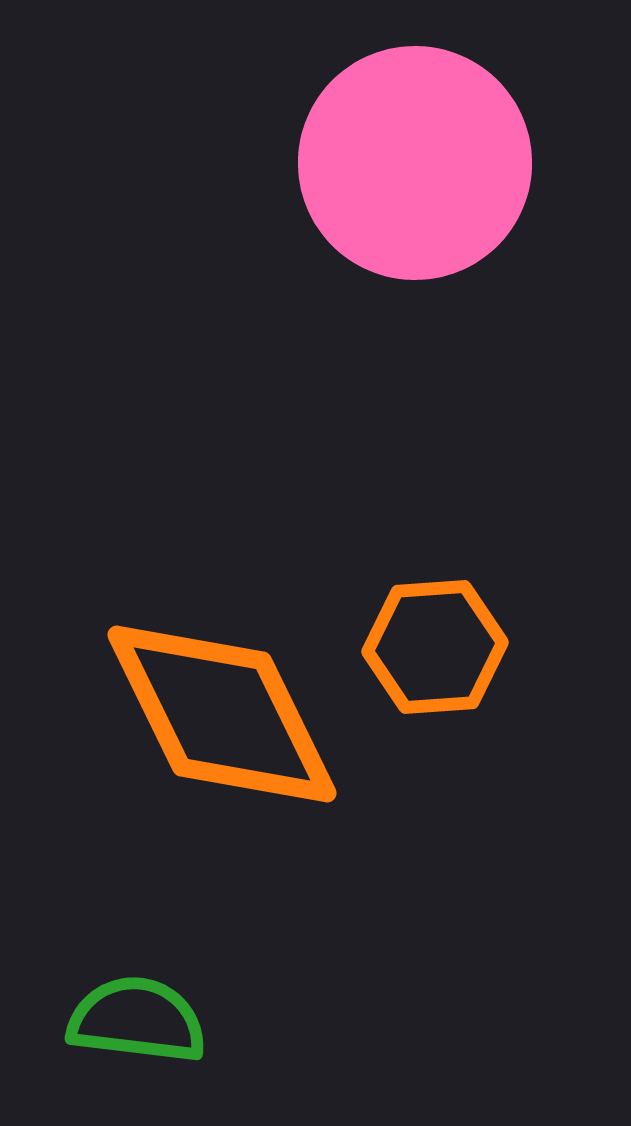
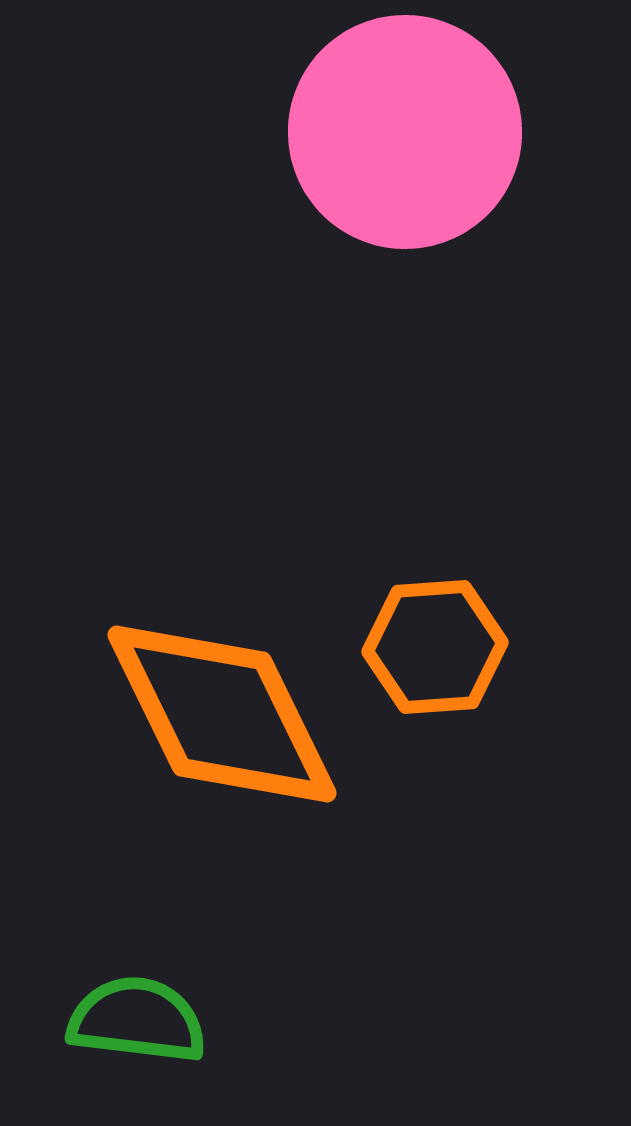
pink circle: moved 10 px left, 31 px up
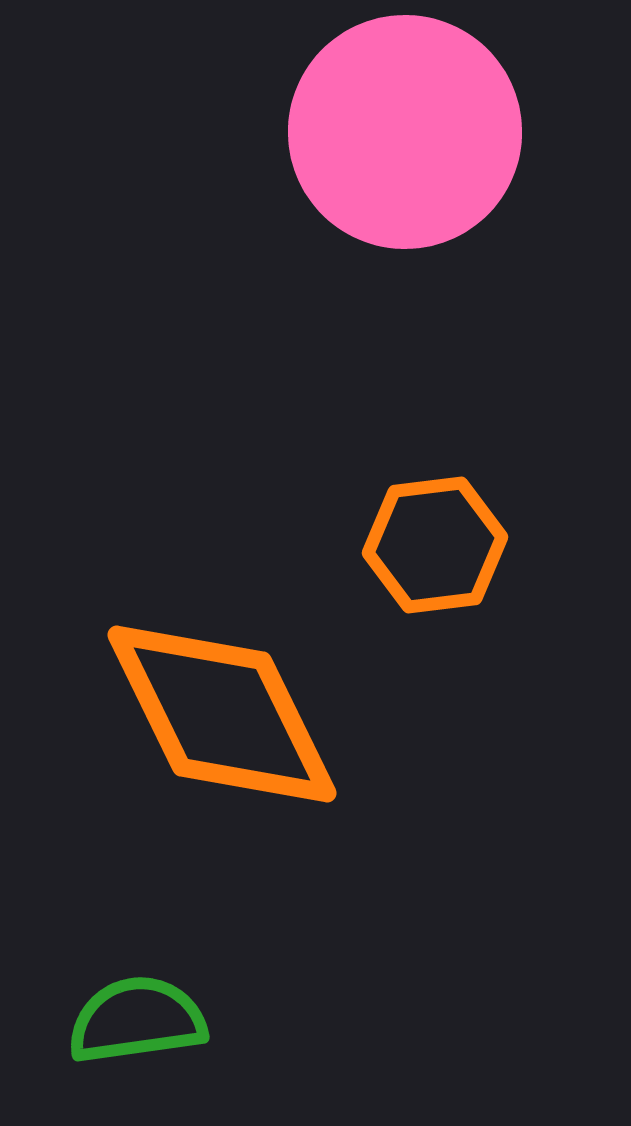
orange hexagon: moved 102 px up; rotated 3 degrees counterclockwise
green semicircle: rotated 15 degrees counterclockwise
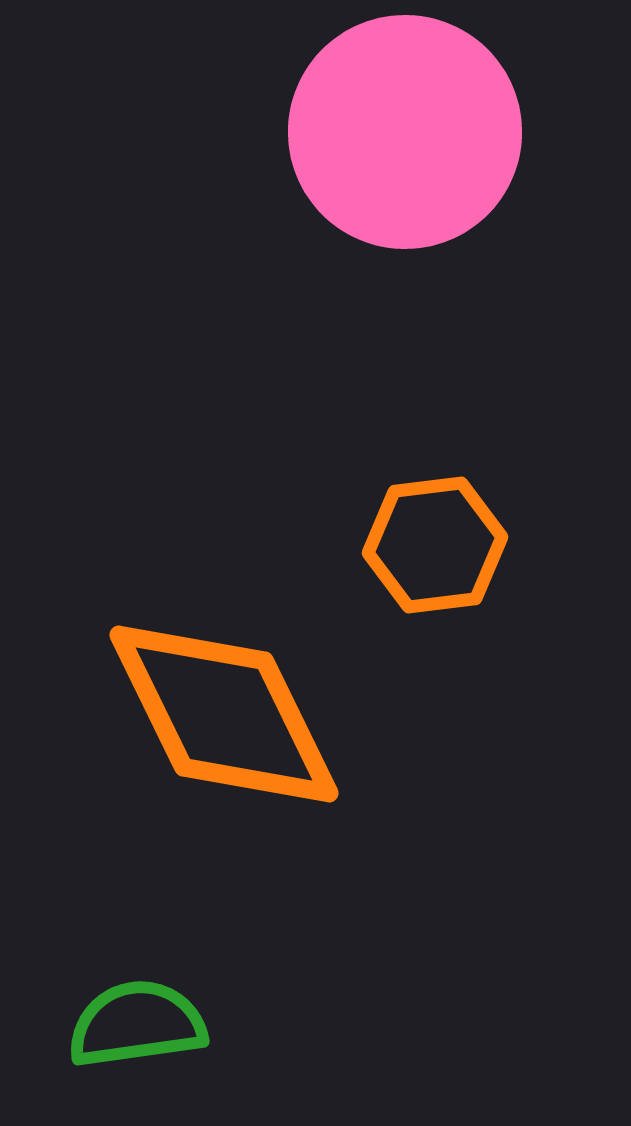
orange diamond: moved 2 px right
green semicircle: moved 4 px down
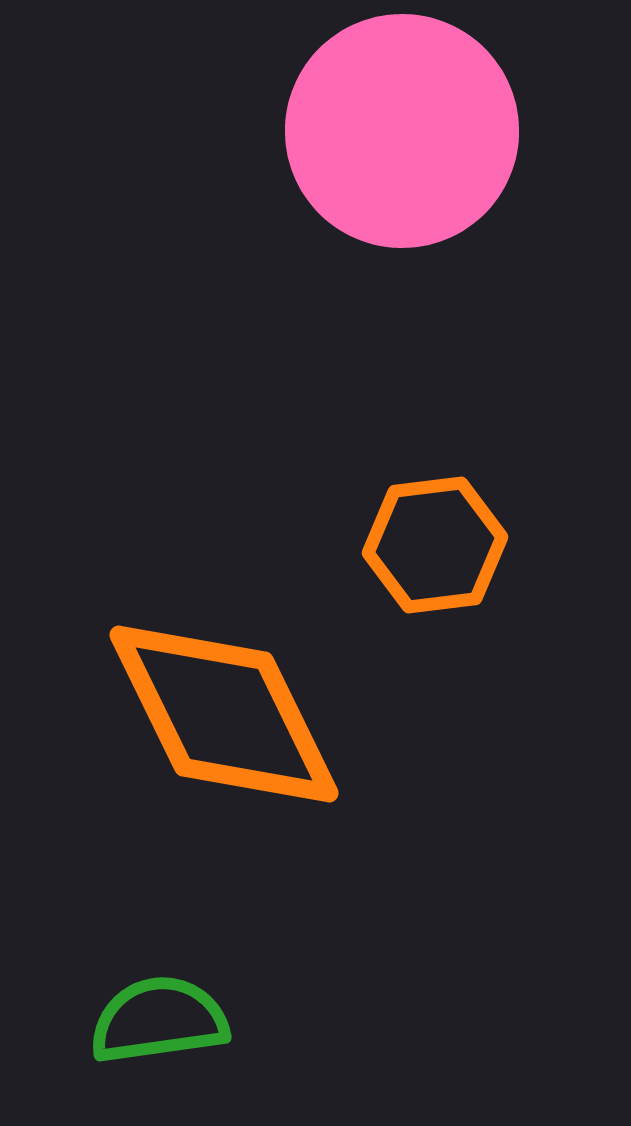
pink circle: moved 3 px left, 1 px up
green semicircle: moved 22 px right, 4 px up
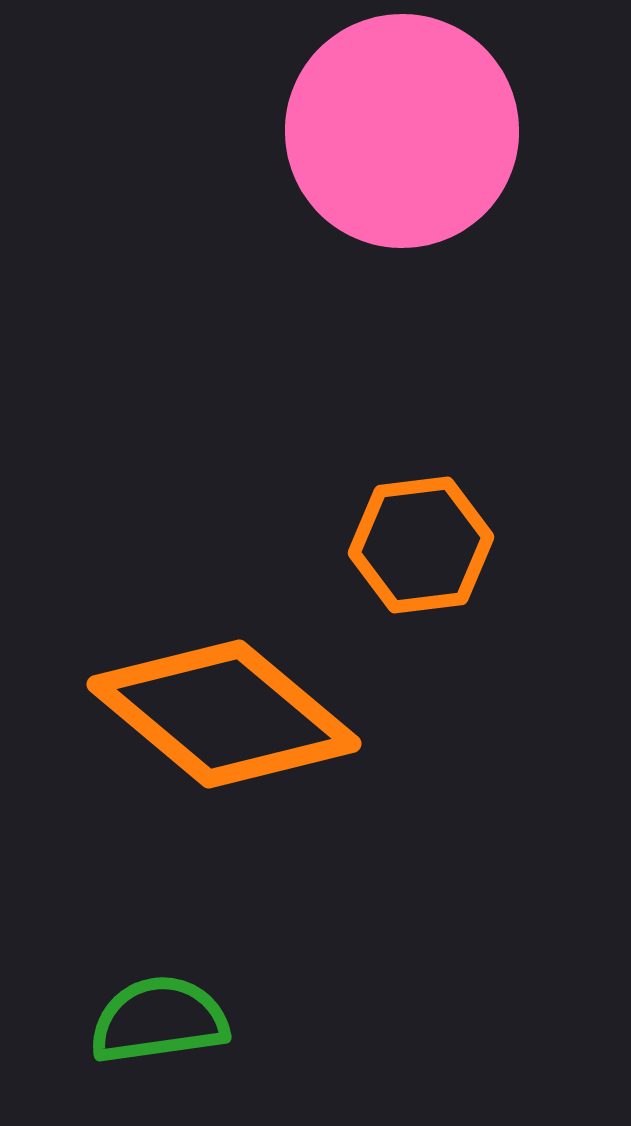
orange hexagon: moved 14 px left
orange diamond: rotated 24 degrees counterclockwise
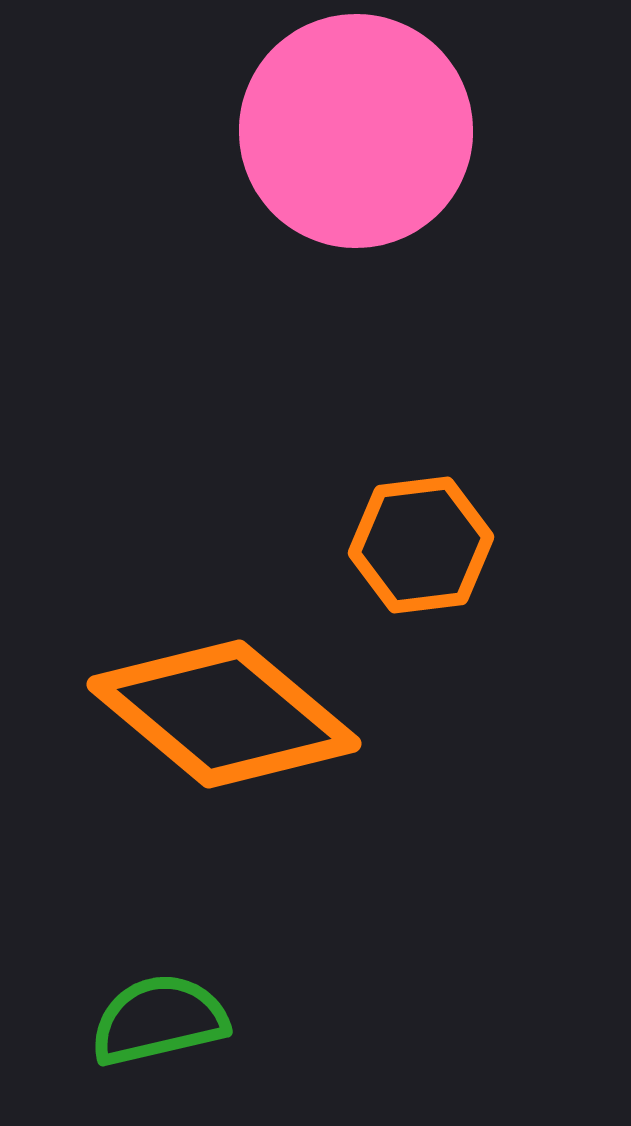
pink circle: moved 46 px left
green semicircle: rotated 5 degrees counterclockwise
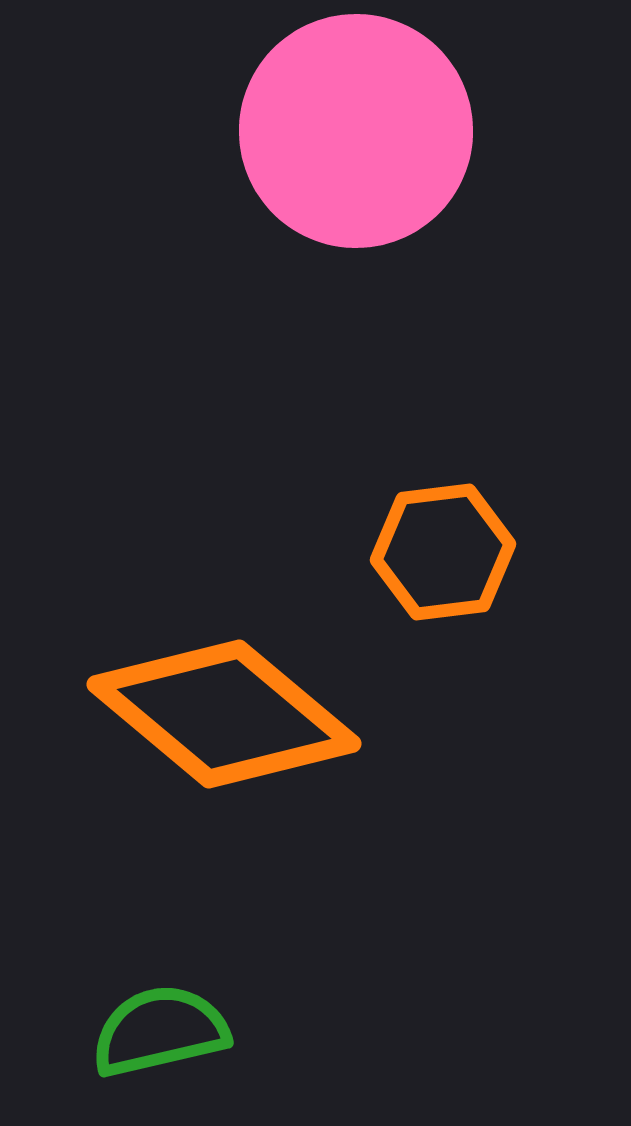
orange hexagon: moved 22 px right, 7 px down
green semicircle: moved 1 px right, 11 px down
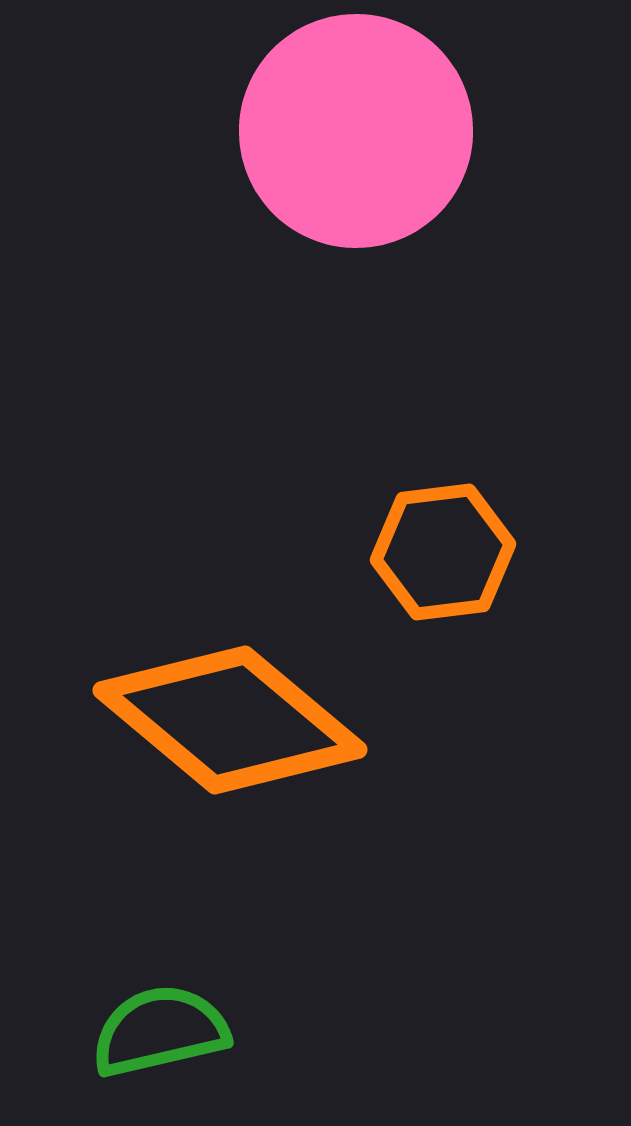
orange diamond: moved 6 px right, 6 px down
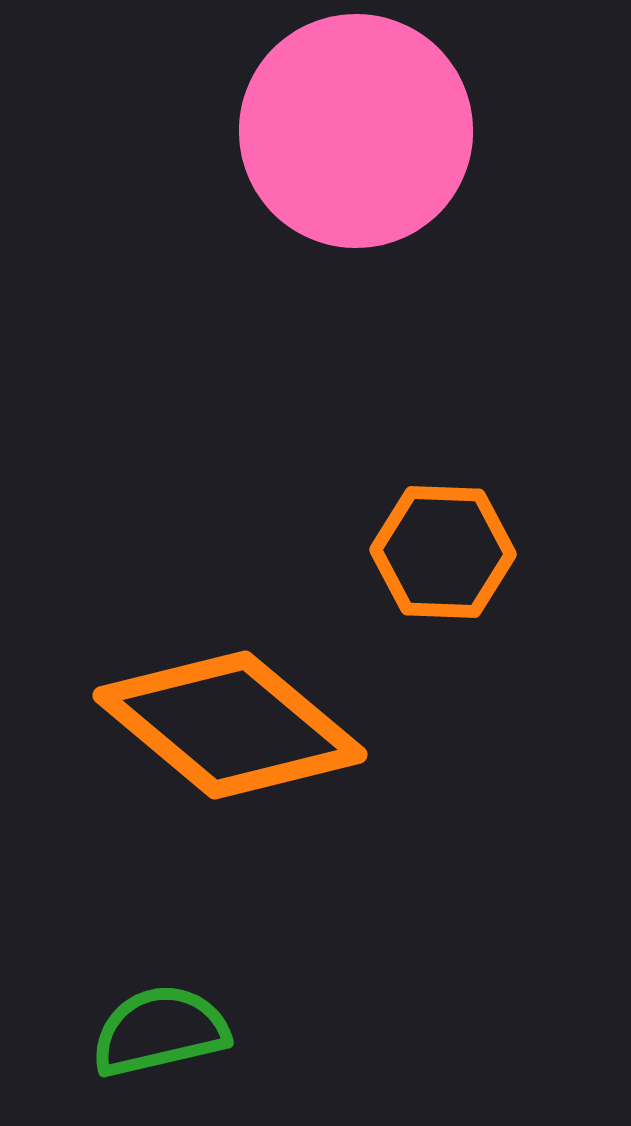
orange hexagon: rotated 9 degrees clockwise
orange diamond: moved 5 px down
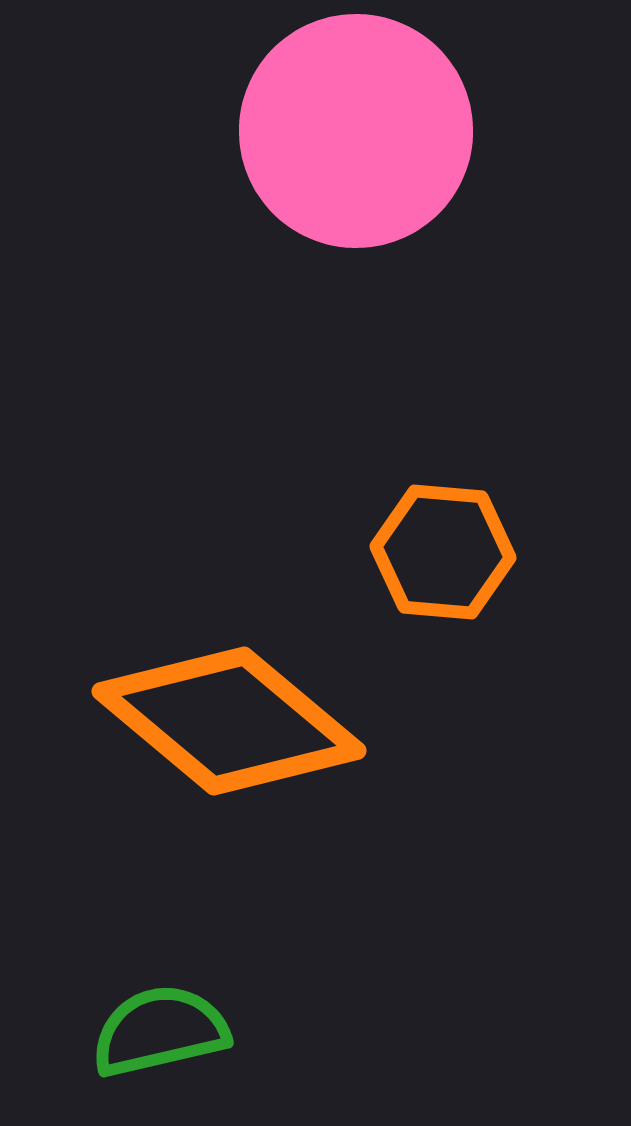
orange hexagon: rotated 3 degrees clockwise
orange diamond: moved 1 px left, 4 px up
